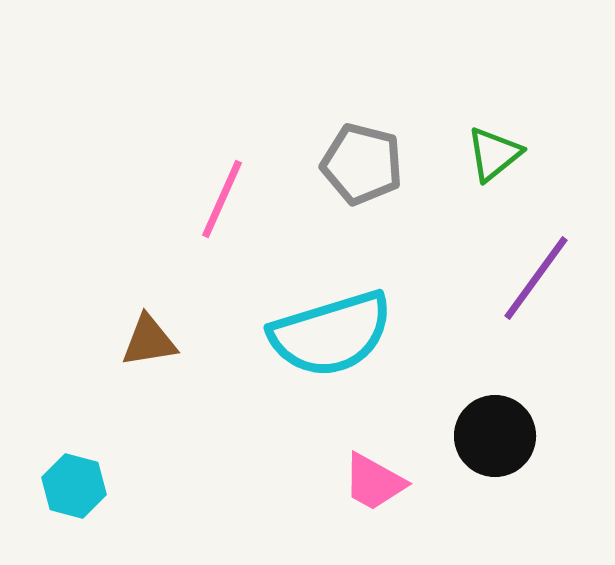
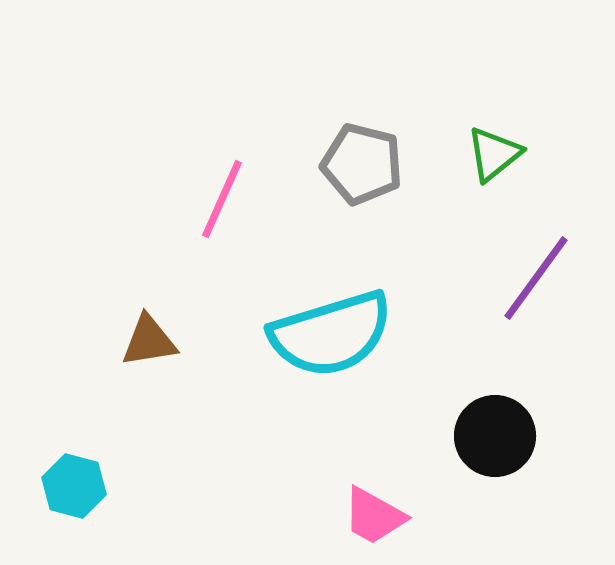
pink trapezoid: moved 34 px down
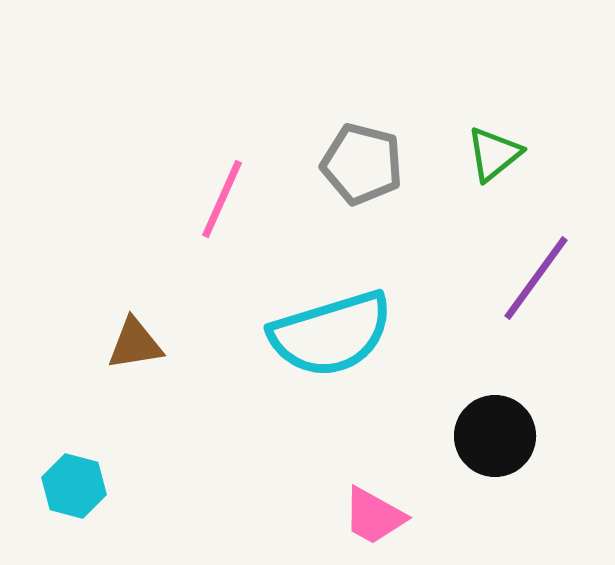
brown triangle: moved 14 px left, 3 px down
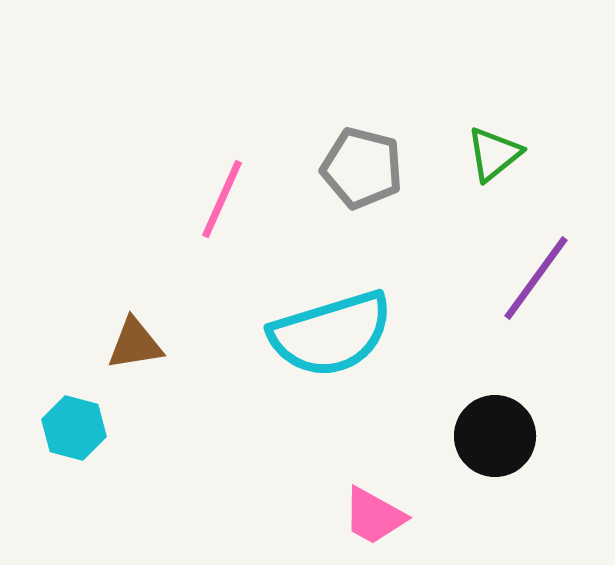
gray pentagon: moved 4 px down
cyan hexagon: moved 58 px up
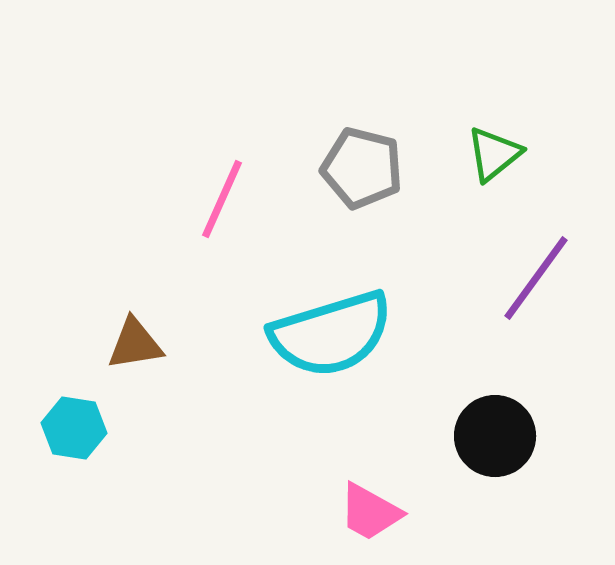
cyan hexagon: rotated 6 degrees counterclockwise
pink trapezoid: moved 4 px left, 4 px up
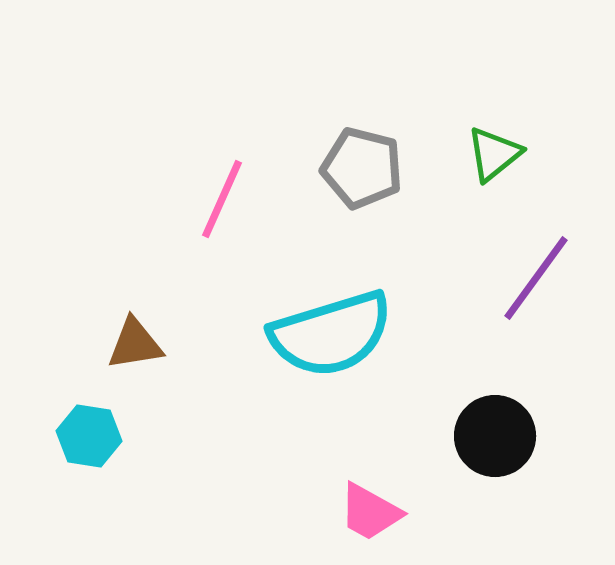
cyan hexagon: moved 15 px right, 8 px down
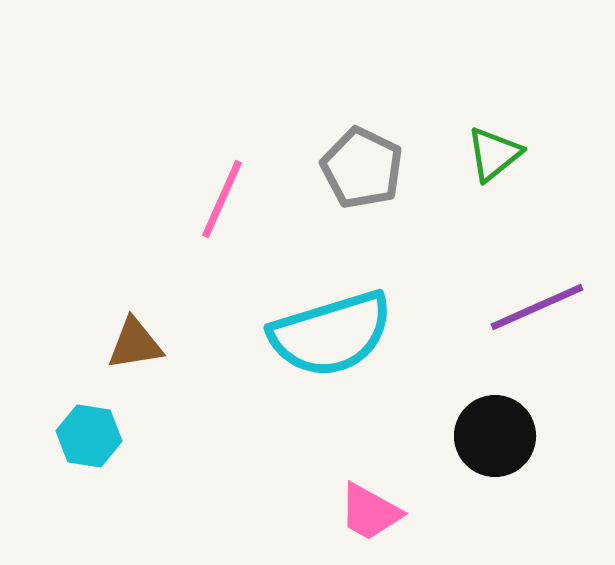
gray pentagon: rotated 12 degrees clockwise
purple line: moved 1 px right, 29 px down; rotated 30 degrees clockwise
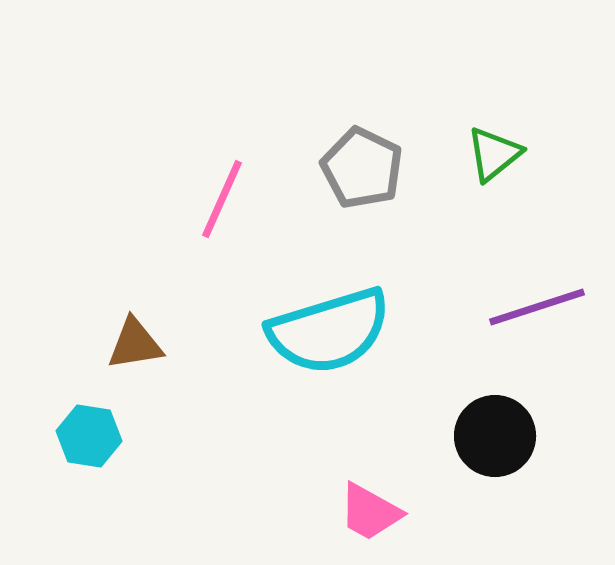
purple line: rotated 6 degrees clockwise
cyan semicircle: moved 2 px left, 3 px up
